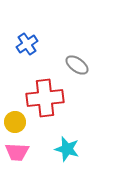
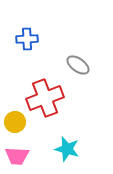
blue cross: moved 5 px up; rotated 30 degrees clockwise
gray ellipse: moved 1 px right
red cross: rotated 15 degrees counterclockwise
pink trapezoid: moved 4 px down
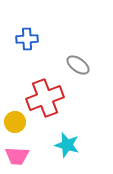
cyan star: moved 4 px up
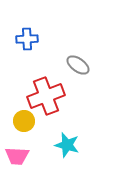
red cross: moved 1 px right, 2 px up
yellow circle: moved 9 px right, 1 px up
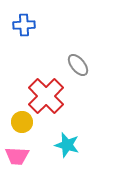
blue cross: moved 3 px left, 14 px up
gray ellipse: rotated 15 degrees clockwise
red cross: rotated 24 degrees counterclockwise
yellow circle: moved 2 px left, 1 px down
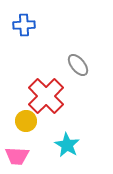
yellow circle: moved 4 px right, 1 px up
cyan star: rotated 15 degrees clockwise
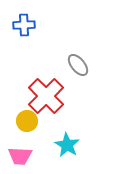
yellow circle: moved 1 px right
pink trapezoid: moved 3 px right
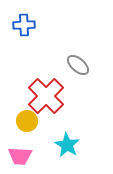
gray ellipse: rotated 10 degrees counterclockwise
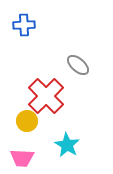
pink trapezoid: moved 2 px right, 2 px down
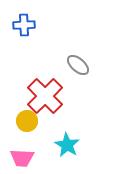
red cross: moved 1 px left
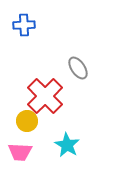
gray ellipse: moved 3 px down; rotated 15 degrees clockwise
pink trapezoid: moved 2 px left, 6 px up
